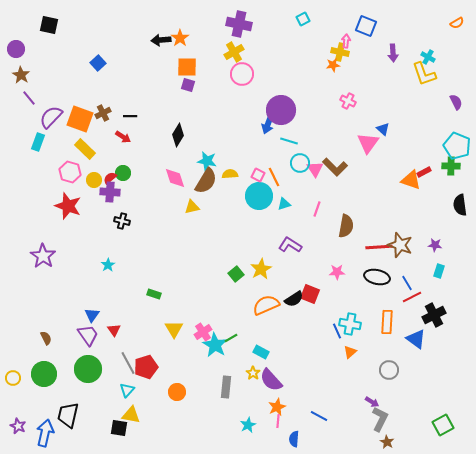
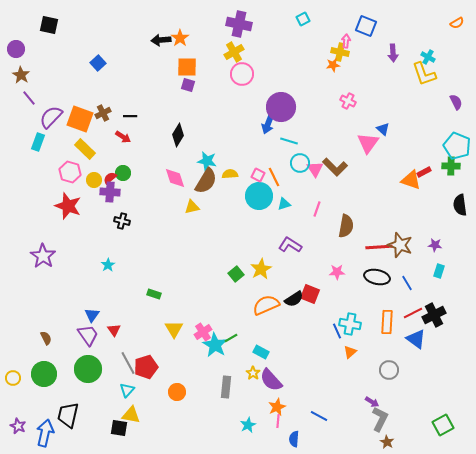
purple circle at (281, 110): moved 3 px up
red line at (412, 297): moved 1 px right, 16 px down
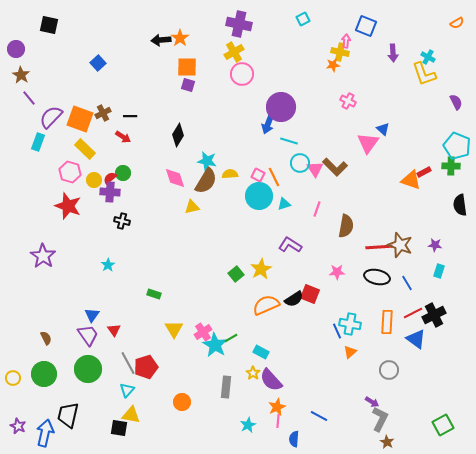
orange circle at (177, 392): moved 5 px right, 10 px down
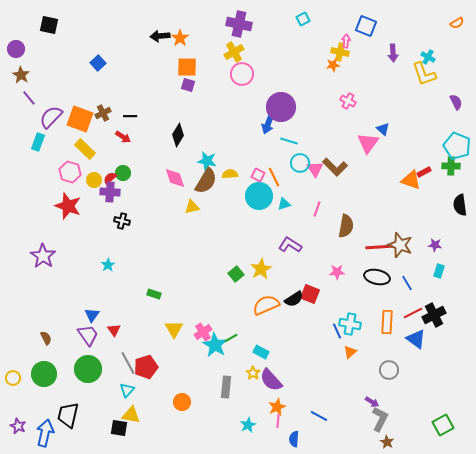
black arrow at (161, 40): moved 1 px left, 4 px up
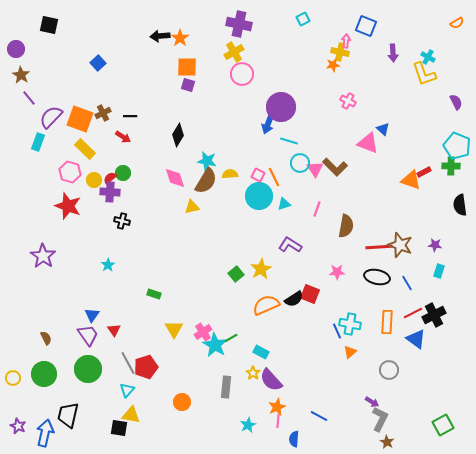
pink triangle at (368, 143): rotated 45 degrees counterclockwise
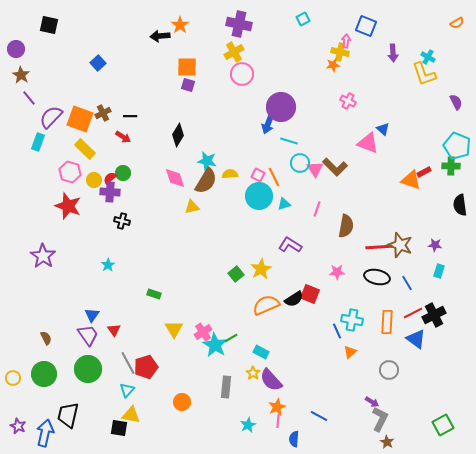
orange star at (180, 38): moved 13 px up
cyan cross at (350, 324): moved 2 px right, 4 px up
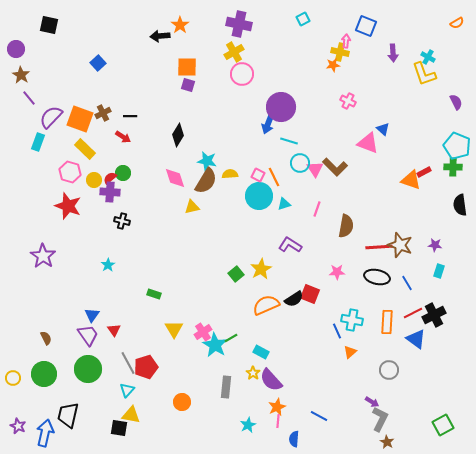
green cross at (451, 166): moved 2 px right, 1 px down
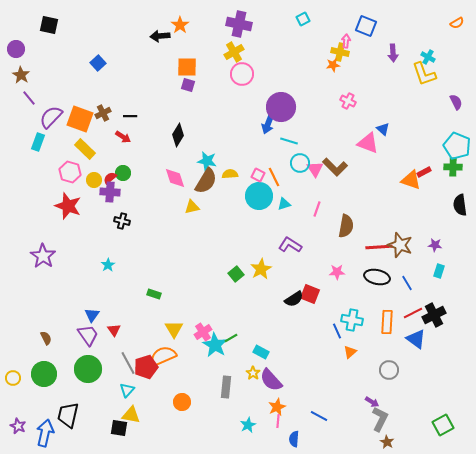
orange semicircle at (266, 305): moved 103 px left, 51 px down
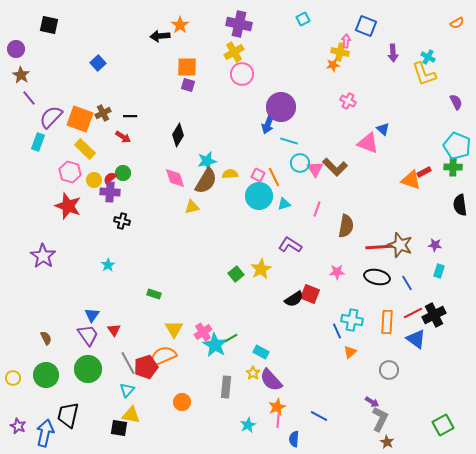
cyan star at (207, 161): rotated 24 degrees counterclockwise
green circle at (44, 374): moved 2 px right, 1 px down
